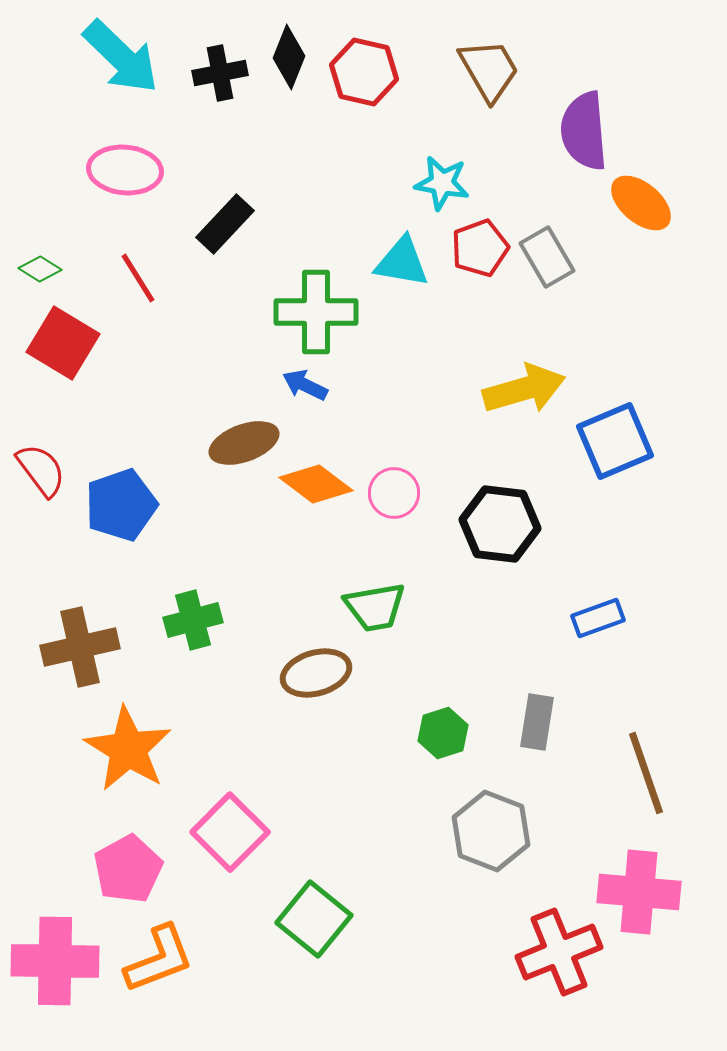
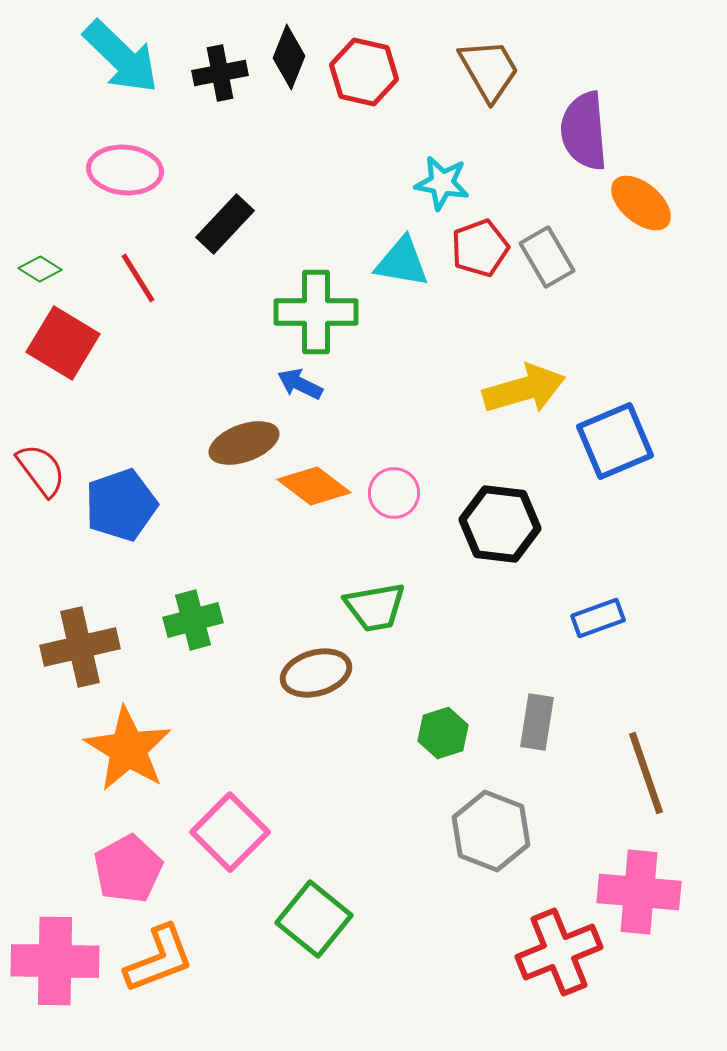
blue arrow at (305, 385): moved 5 px left, 1 px up
orange diamond at (316, 484): moved 2 px left, 2 px down
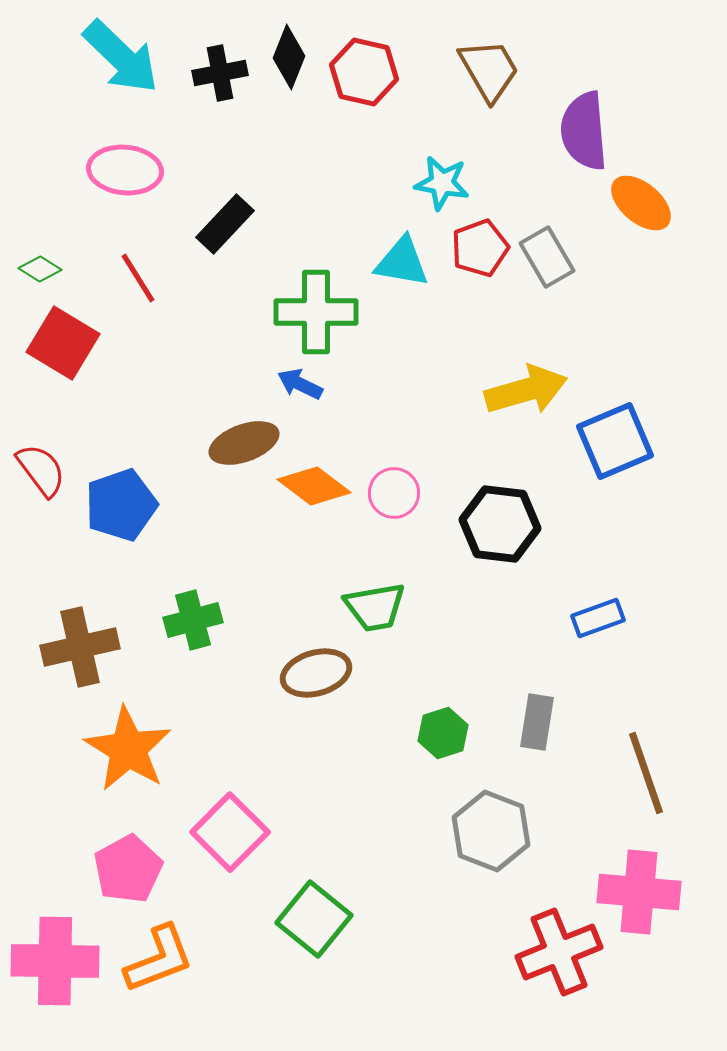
yellow arrow at (524, 389): moved 2 px right, 1 px down
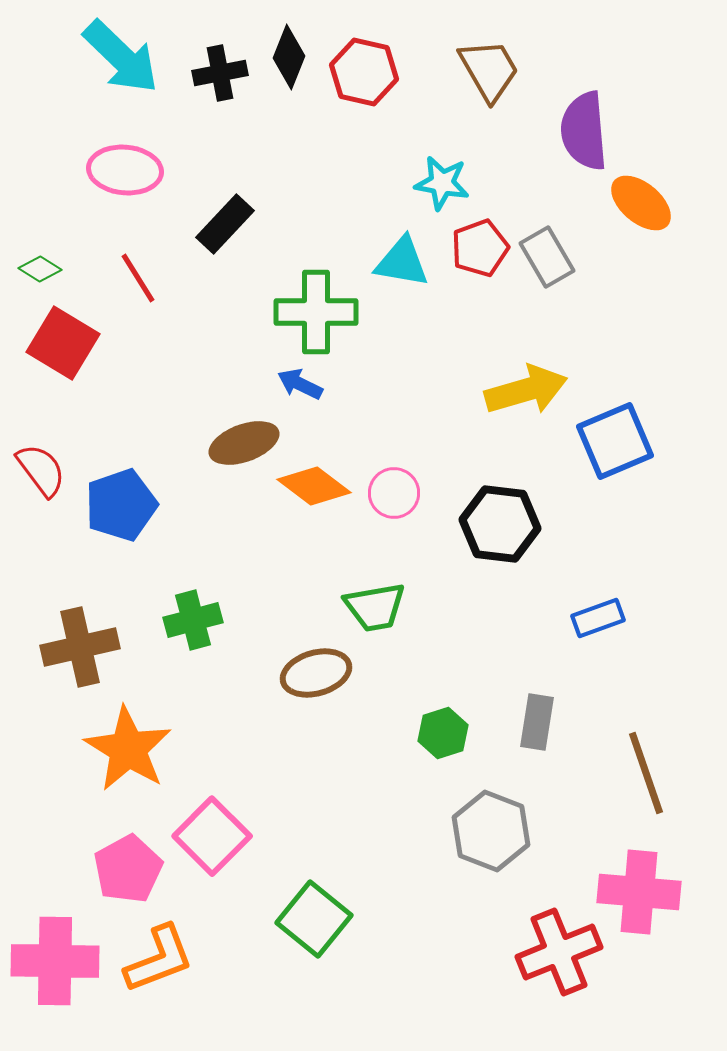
pink square at (230, 832): moved 18 px left, 4 px down
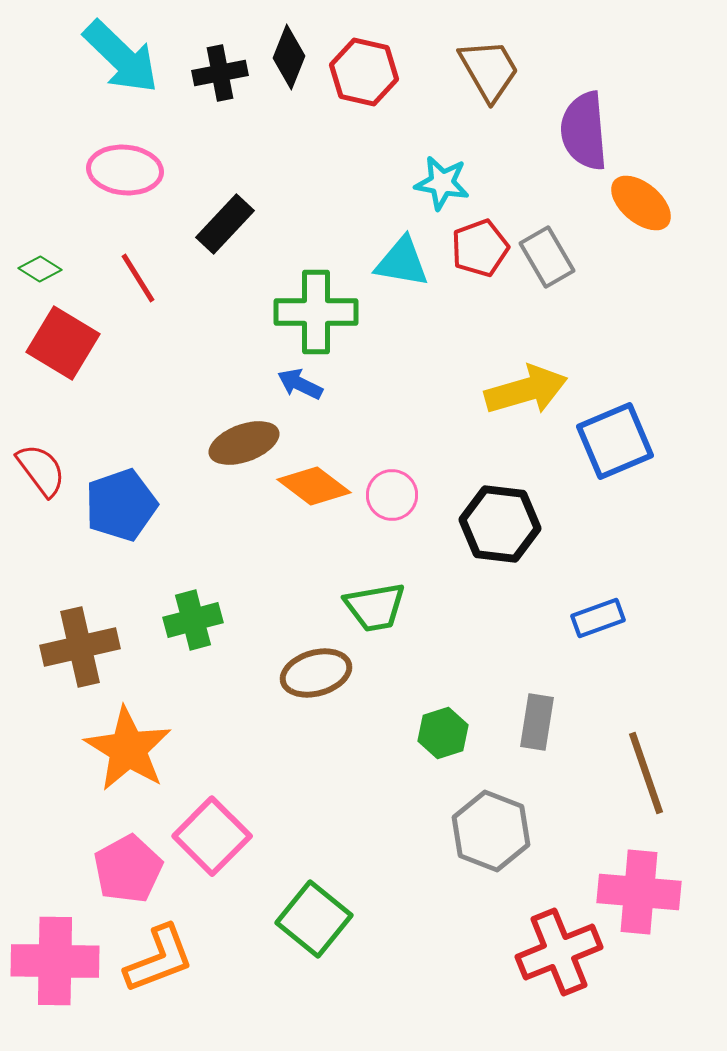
pink circle at (394, 493): moved 2 px left, 2 px down
